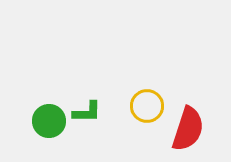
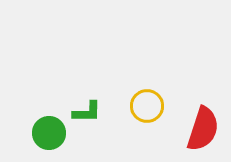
green circle: moved 12 px down
red semicircle: moved 15 px right
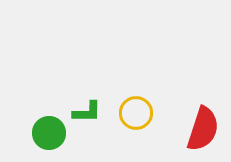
yellow circle: moved 11 px left, 7 px down
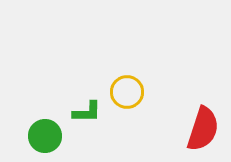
yellow circle: moved 9 px left, 21 px up
green circle: moved 4 px left, 3 px down
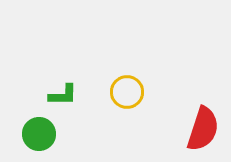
green L-shape: moved 24 px left, 17 px up
green circle: moved 6 px left, 2 px up
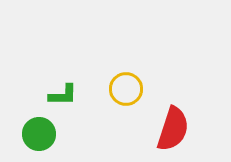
yellow circle: moved 1 px left, 3 px up
red semicircle: moved 30 px left
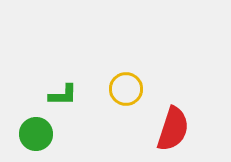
green circle: moved 3 px left
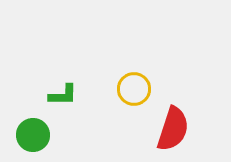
yellow circle: moved 8 px right
green circle: moved 3 px left, 1 px down
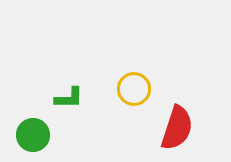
green L-shape: moved 6 px right, 3 px down
red semicircle: moved 4 px right, 1 px up
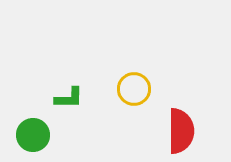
red semicircle: moved 4 px right, 3 px down; rotated 18 degrees counterclockwise
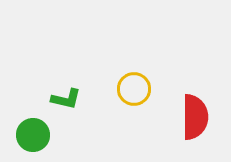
green L-shape: moved 3 px left, 1 px down; rotated 12 degrees clockwise
red semicircle: moved 14 px right, 14 px up
